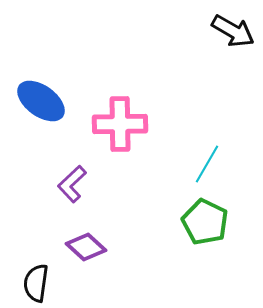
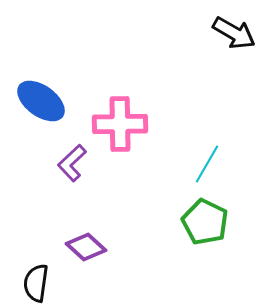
black arrow: moved 1 px right, 2 px down
purple L-shape: moved 21 px up
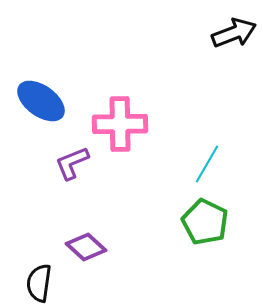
black arrow: rotated 51 degrees counterclockwise
purple L-shape: rotated 21 degrees clockwise
black semicircle: moved 3 px right
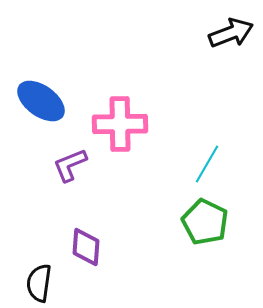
black arrow: moved 3 px left
purple L-shape: moved 2 px left, 2 px down
purple diamond: rotated 51 degrees clockwise
